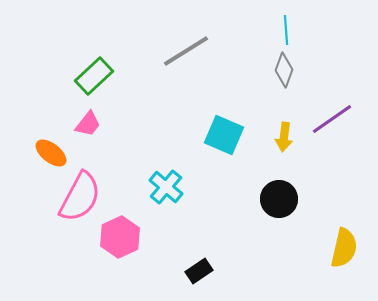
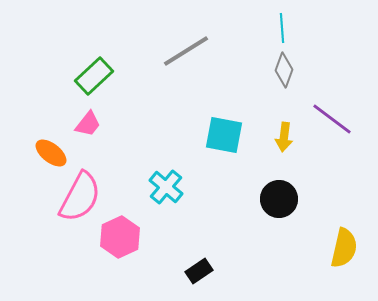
cyan line: moved 4 px left, 2 px up
purple line: rotated 72 degrees clockwise
cyan square: rotated 12 degrees counterclockwise
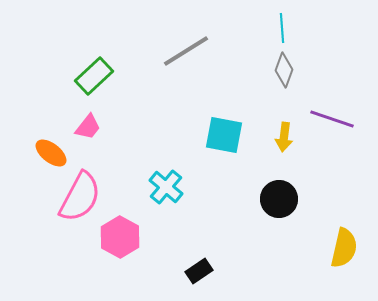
purple line: rotated 18 degrees counterclockwise
pink trapezoid: moved 3 px down
pink hexagon: rotated 6 degrees counterclockwise
